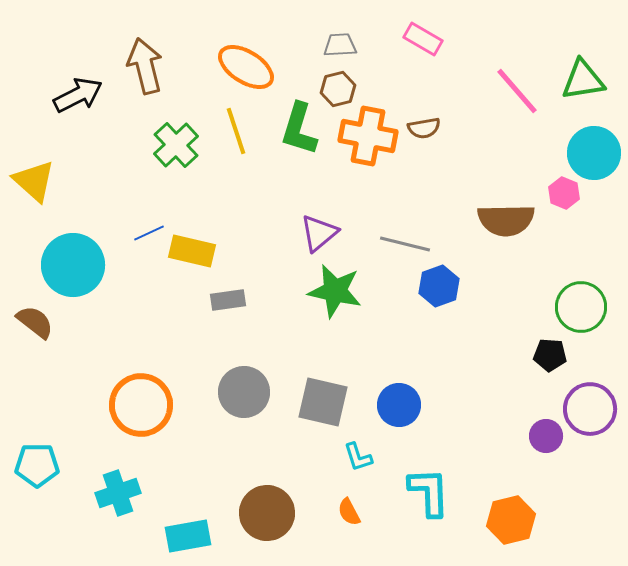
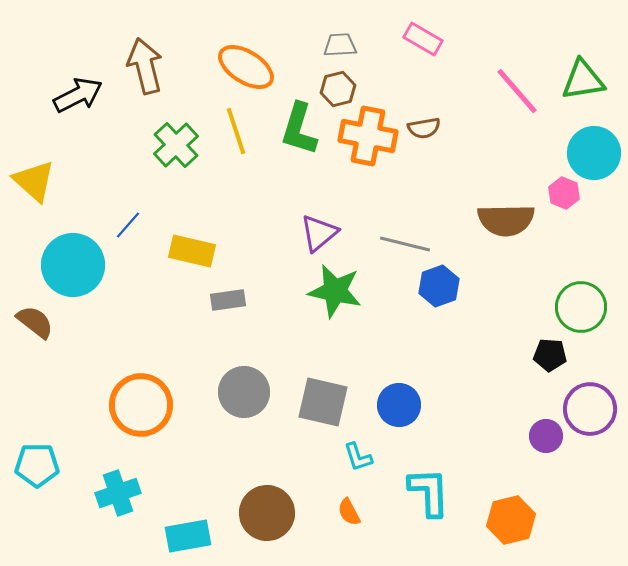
blue line at (149, 233): moved 21 px left, 8 px up; rotated 24 degrees counterclockwise
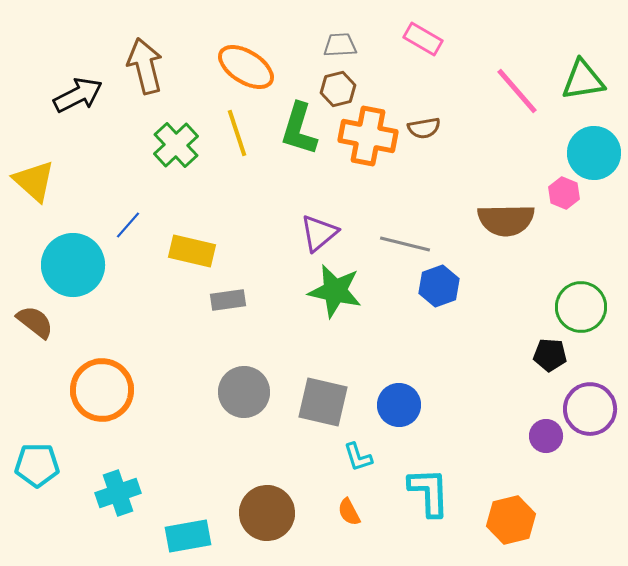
yellow line at (236, 131): moved 1 px right, 2 px down
orange circle at (141, 405): moved 39 px left, 15 px up
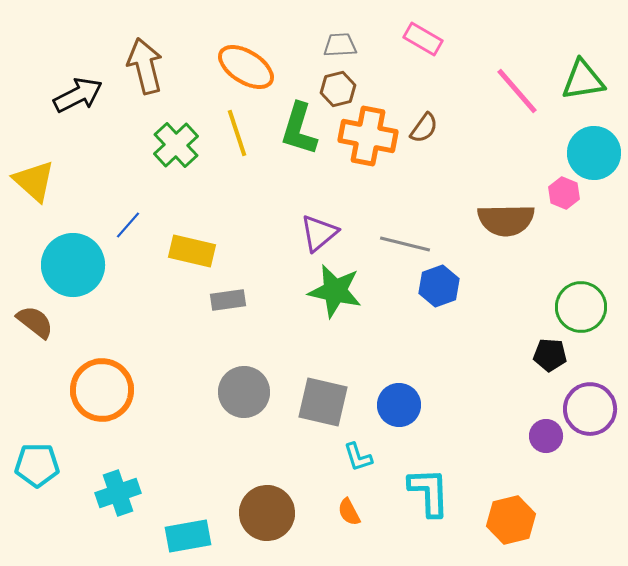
brown semicircle at (424, 128): rotated 44 degrees counterclockwise
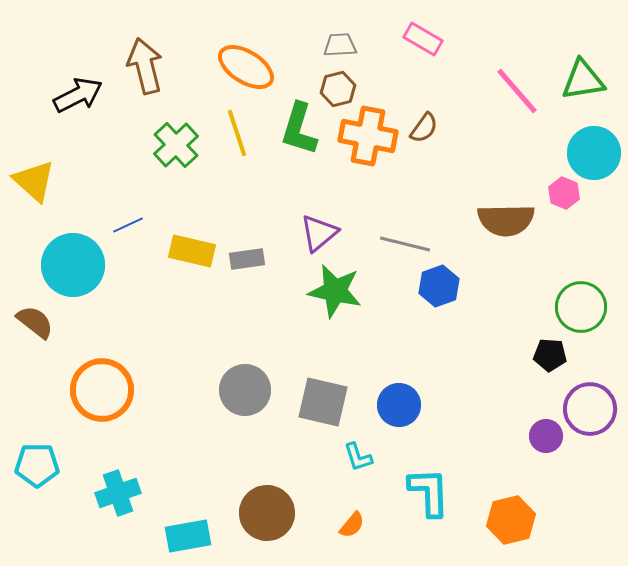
blue line at (128, 225): rotated 24 degrees clockwise
gray rectangle at (228, 300): moved 19 px right, 41 px up
gray circle at (244, 392): moved 1 px right, 2 px up
orange semicircle at (349, 512): moved 3 px right, 13 px down; rotated 112 degrees counterclockwise
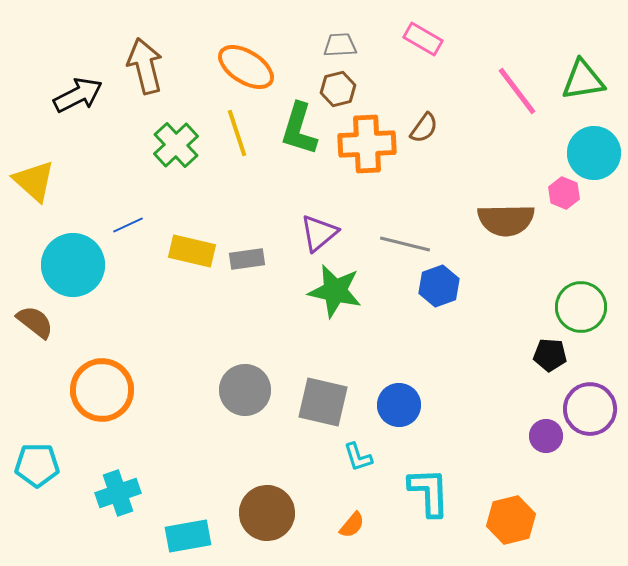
pink line at (517, 91): rotated 4 degrees clockwise
orange cross at (368, 136): moved 1 px left, 8 px down; rotated 14 degrees counterclockwise
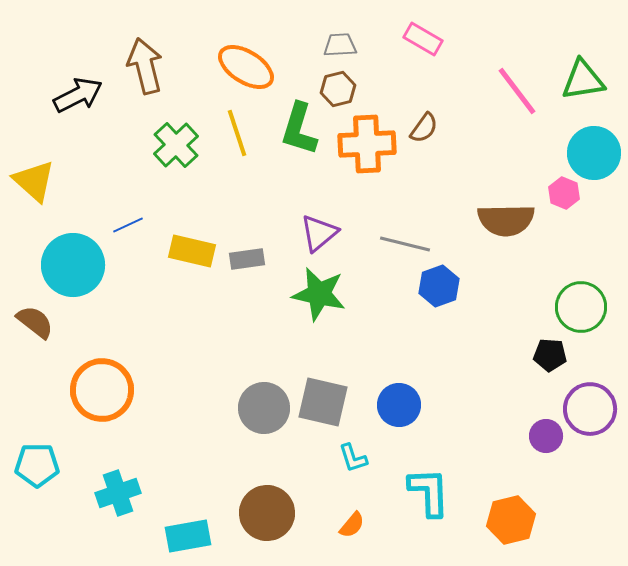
green star at (335, 291): moved 16 px left, 3 px down
gray circle at (245, 390): moved 19 px right, 18 px down
cyan L-shape at (358, 457): moved 5 px left, 1 px down
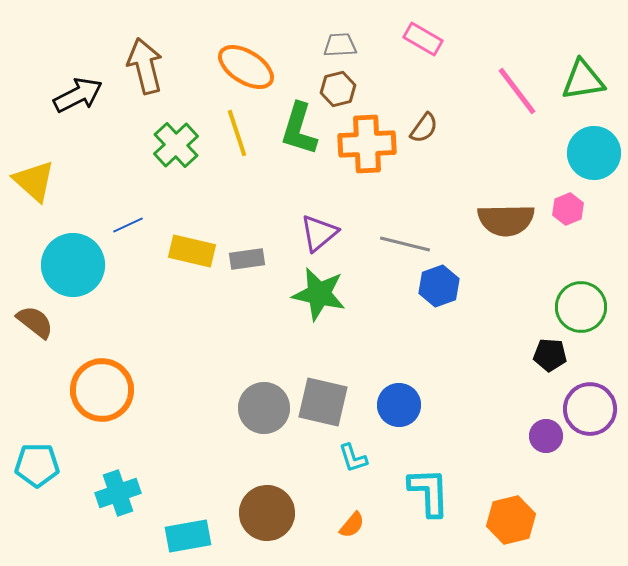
pink hexagon at (564, 193): moved 4 px right, 16 px down; rotated 16 degrees clockwise
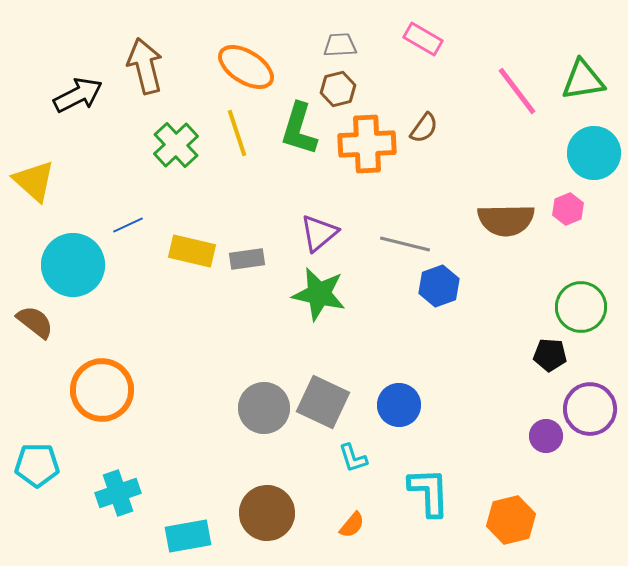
gray square at (323, 402): rotated 12 degrees clockwise
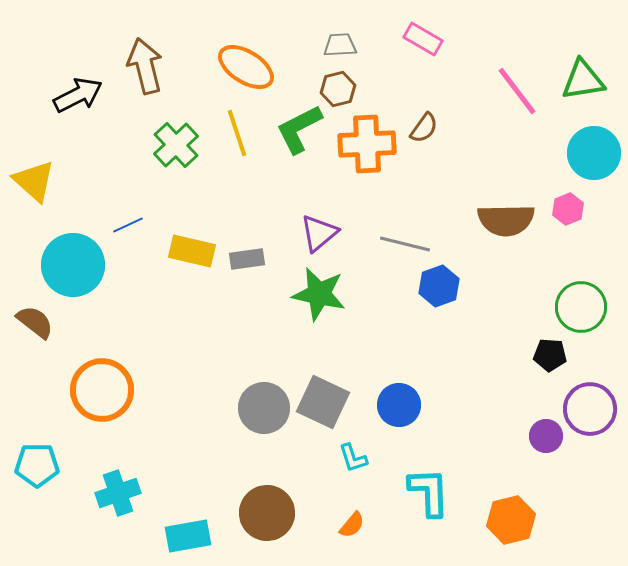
green L-shape at (299, 129): rotated 46 degrees clockwise
